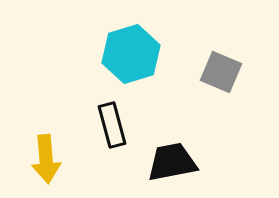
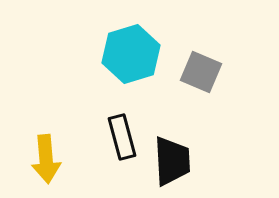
gray square: moved 20 px left
black rectangle: moved 10 px right, 12 px down
black trapezoid: moved 1 px up; rotated 98 degrees clockwise
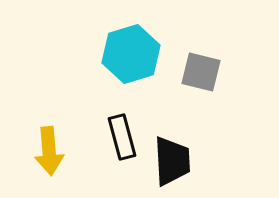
gray square: rotated 9 degrees counterclockwise
yellow arrow: moved 3 px right, 8 px up
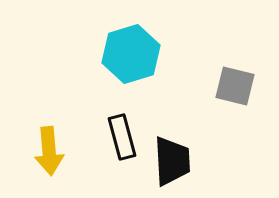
gray square: moved 34 px right, 14 px down
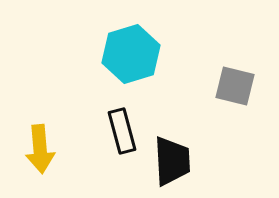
black rectangle: moved 6 px up
yellow arrow: moved 9 px left, 2 px up
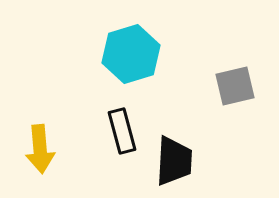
gray square: rotated 27 degrees counterclockwise
black trapezoid: moved 2 px right; rotated 6 degrees clockwise
